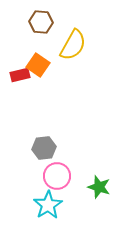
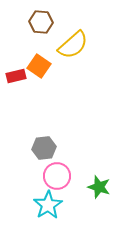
yellow semicircle: rotated 20 degrees clockwise
orange square: moved 1 px right, 1 px down
red rectangle: moved 4 px left, 1 px down
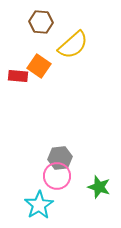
red rectangle: moved 2 px right; rotated 18 degrees clockwise
gray hexagon: moved 16 px right, 10 px down
cyan star: moved 9 px left
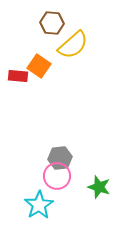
brown hexagon: moved 11 px right, 1 px down
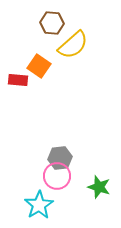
red rectangle: moved 4 px down
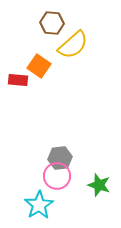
green star: moved 2 px up
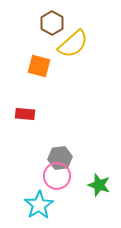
brown hexagon: rotated 25 degrees clockwise
yellow semicircle: moved 1 px up
orange square: rotated 20 degrees counterclockwise
red rectangle: moved 7 px right, 34 px down
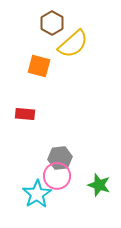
cyan star: moved 2 px left, 11 px up
